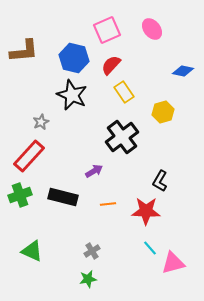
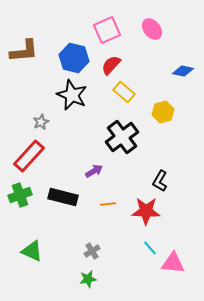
yellow rectangle: rotated 15 degrees counterclockwise
pink triangle: rotated 20 degrees clockwise
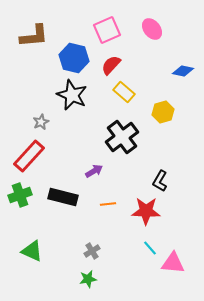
brown L-shape: moved 10 px right, 15 px up
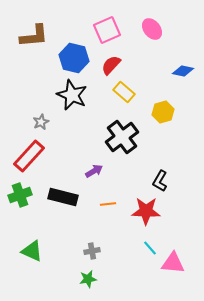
gray cross: rotated 21 degrees clockwise
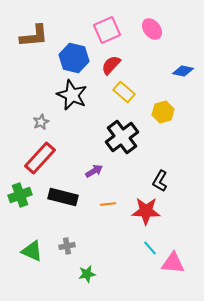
red rectangle: moved 11 px right, 2 px down
gray cross: moved 25 px left, 5 px up
green star: moved 1 px left, 5 px up
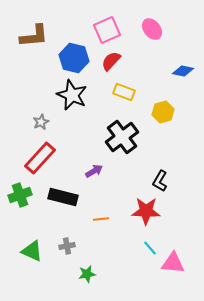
red semicircle: moved 4 px up
yellow rectangle: rotated 20 degrees counterclockwise
orange line: moved 7 px left, 15 px down
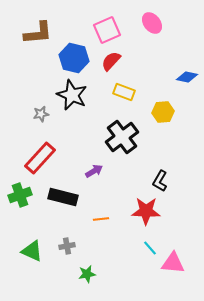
pink ellipse: moved 6 px up
brown L-shape: moved 4 px right, 3 px up
blue diamond: moved 4 px right, 6 px down
yellow hexagon: rotated 10 degrees clockwise
gray star: moved 8 px up; rotated 14 degrees clockwise
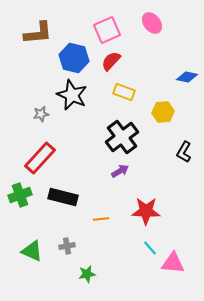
purple arrow: moved 26 px right
black L-shape: moved 24 px right, 29 px up
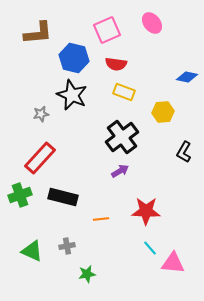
red semicircle: moved 5 px right, 3 px down; rotated 125 degrees counterclockwise
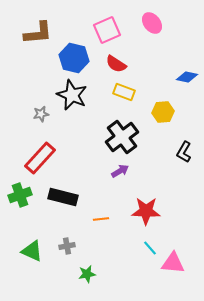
red semicircle: rotated 25 degrees clockwise
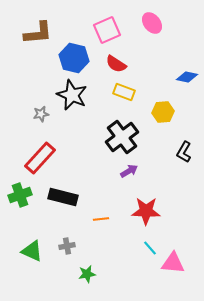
purple arrow: moved 9 px right
